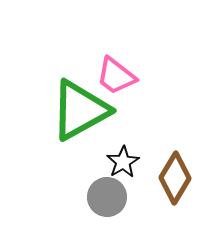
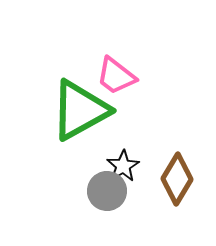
black star: moved 4 px down
brown diamond: moved 2 px right, 1 px down
gray circle: moved 6 px up
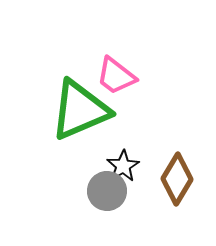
green triangle: rotated 6 degrees clockwise
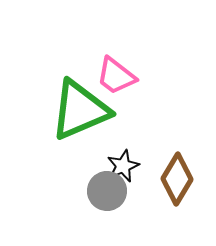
black star: rotated 8 degrees clockwise
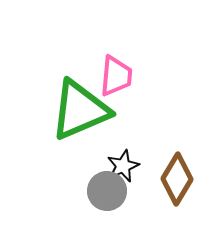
pink trapezoid: rotated 123 degrees counterclockwise
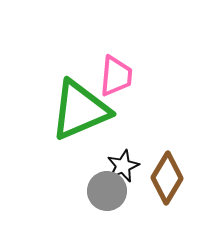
brown diamond: moved 10 px left, 1 px up
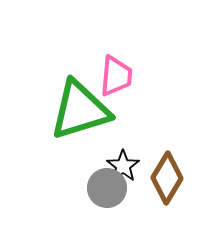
green triangle: rotated 6 degrees clockwise
black star: rotated 12 degrees counterclockwise
gray circle: moved 3 px up
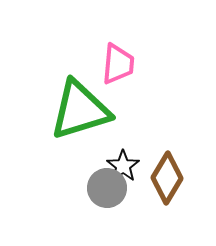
pink trapezoid: moved 2 px right, 12 px up
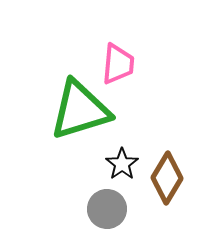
black star: moved 1 px left, 2 px up
gray circle: moved 21 px down
